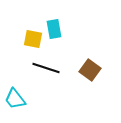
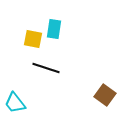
cyan rectangle: rotated 18 degrees clockwise
brown square: moved 15 px right, 25 px down
cyan trapezoid: moved 4 px down
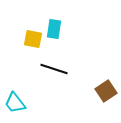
black line: moved 8 px right, 1 px down
brown square: moved 1 px right, 4 px up; rotated 20 degrees clockwise
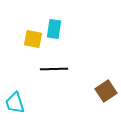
black line: rotated 20 degrees counterclockwise
cyan trapezoid: rotated 20 degrees clockwise
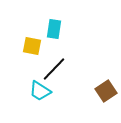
yellow square: moved 1 px left, 7 px down
black line: rotated 44 degrees counterclockwise
cyan trapezoid: moved 25 px right, 12 px up; rotated 40 degrees counterclockwise
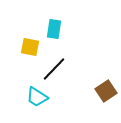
yellow square: moved 2 px left, 1 px down
cyan trapezoid: moved 3 px left, 6 px down
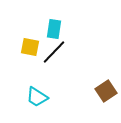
black line: moved 17 px up
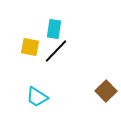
black line: moved 2 px right, 1 px up
brown square: rotated 10 degrees counterclockwise
